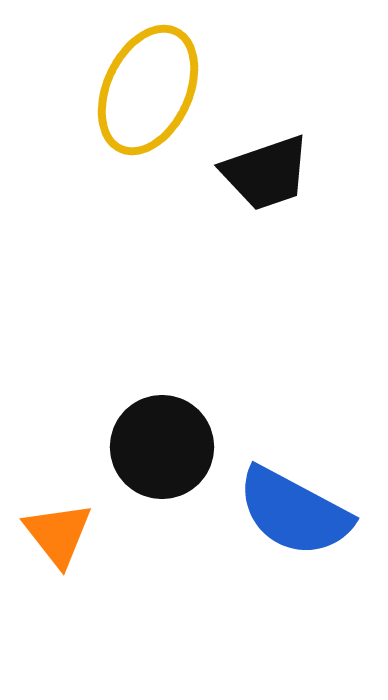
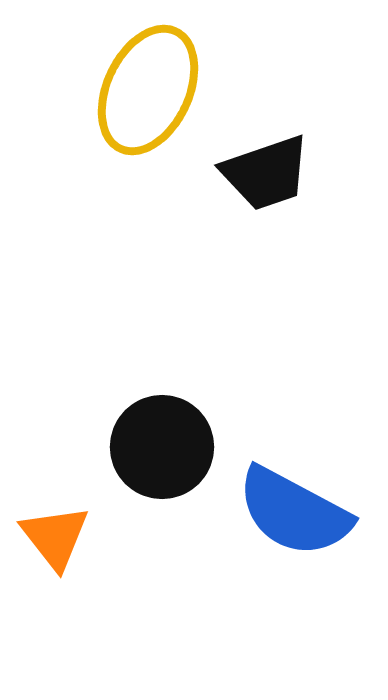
orange triangle: moved 3 px left, 3 px down
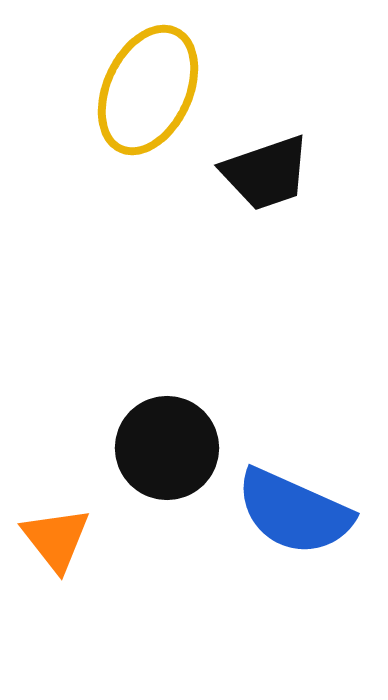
black circle: moved 5 px right, 1 px down
blue semicircle: rotated 4 degrees counterclockwise
orange triangle: moved 1 px right, 2 px down
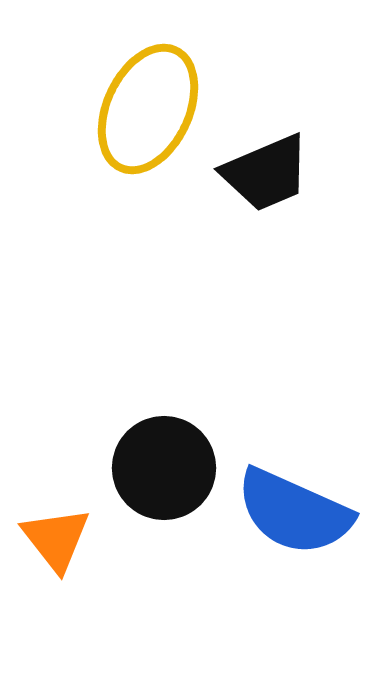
yellow ellipse: moved 19 px down
black trapezoid: rotated 4 degrees counterclockwise
black circle: moved 3 px left, 20 px down
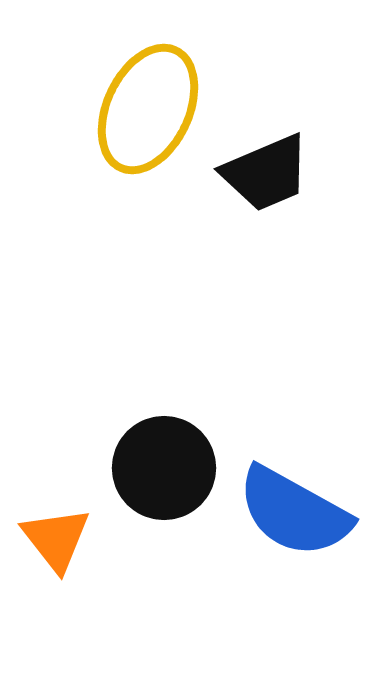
blue semicircle: rotated 5 degrees clockwise
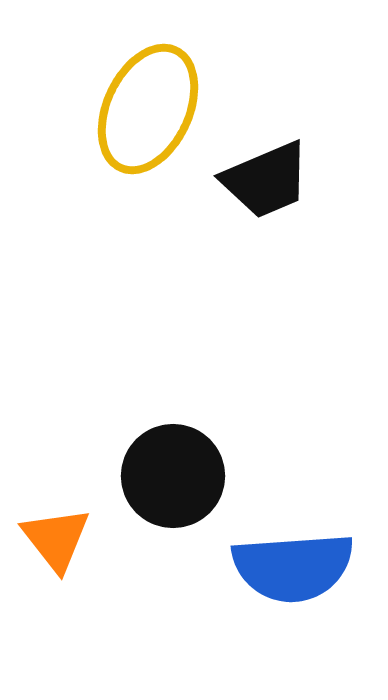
black trapezoid: moved 7 px down
black circle: moved 9 px right, 8 px down
blue semicircle: moved 1 px left, 55 px down; rotated 33 degrees counterclockwise
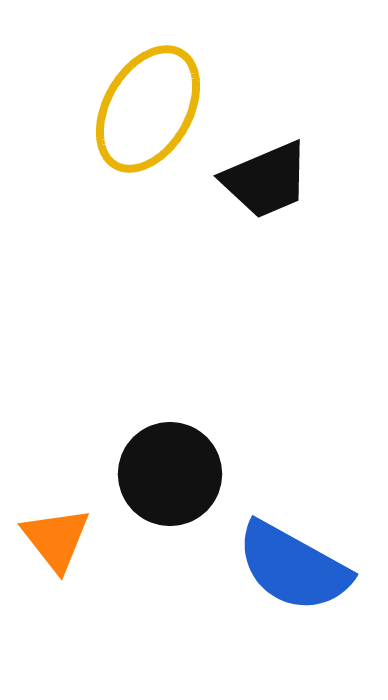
yellow ellipse: rotated 5 degrees clockwise
black circle: moved 3 px left, 2 px up
blue semicircle: rotated 33 degrees clockwise
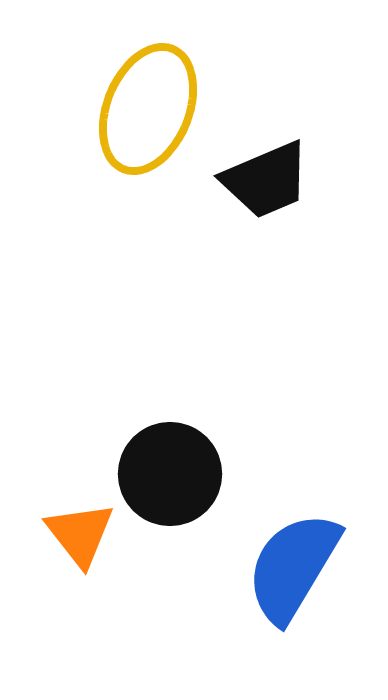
yellow ellipse: rotated 8 degrees counterclockwise
orange triangle: moved 24 px right, 5 px up
blue semicircle: rotated 92 degrees clockwise
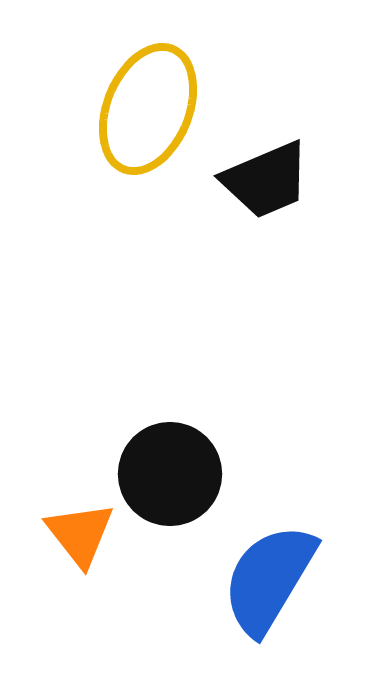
blue semicircle: moved 24 px left, 12 px down
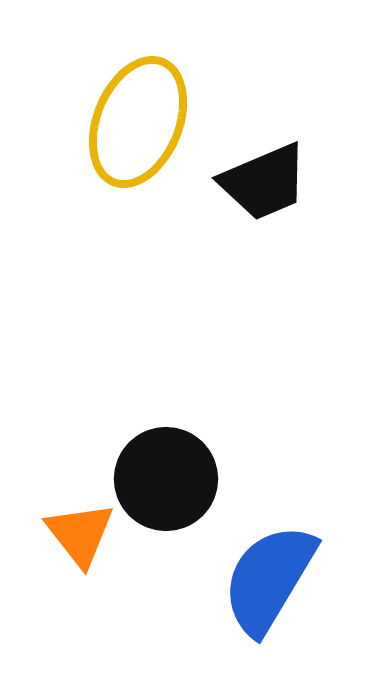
yellow ellipse: moved 10 px left, 13 px down
black trapezoid: moved 2 px left, 2 px down
black circle: moved 4 px left, 5 px down
